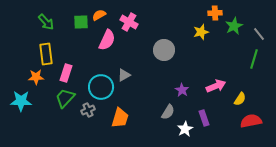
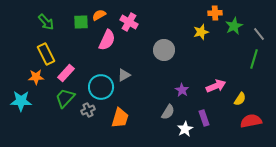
yellow rectangle: rotated 20 degrees counterclockwise
pink rectangle: rotated 24 degrees clockwise
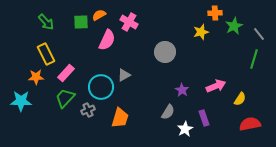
gray circle: moved 1 px right, 2 px down
red semicircle: moved 1 px left, 3 px down
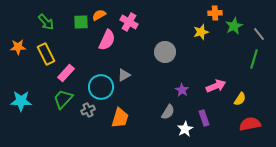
orange star: moved 18 px left, 30 px up
green trapezoid: moved 2 px left, 1 px down
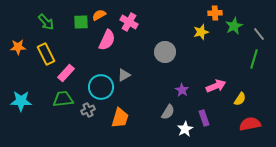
green trapezoid: rotated 40 degrees clockwise
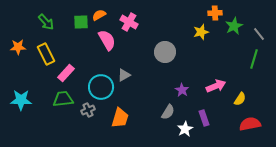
pink semicircle: rotated 55 degrees counterclockwise
cyan star: moved 1 px up
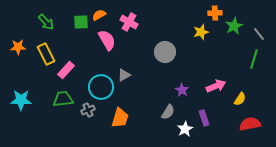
pink rectangle: moved 3 px up
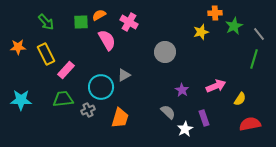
gray semicircle: rotated 77 degrees counterclockwise
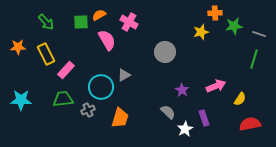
green star: rotated 18 degrees clockwise
gray line: rotated 32 degrees counterclockwise
